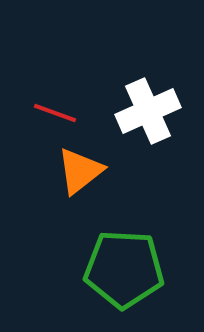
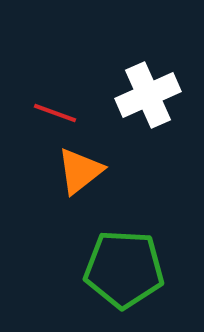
white cross: moved 16 px up
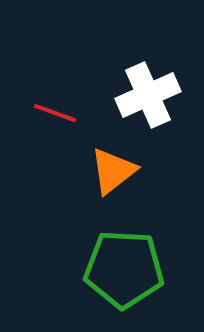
orange triangle: moved 33 px right
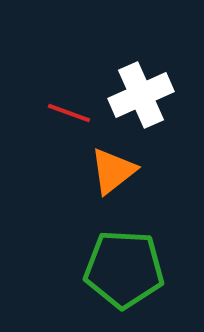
white cross: moved 7 px left
red line: moved 14 px right
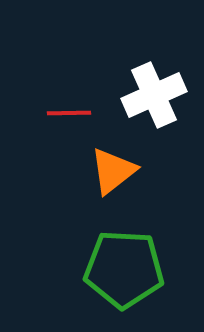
white cross: moved 13 px right
red line: rotated 21 degrees counterclockwise
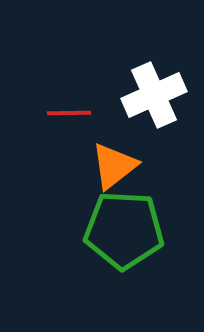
orange triangle: moved 1 px right, 5 px up
green pentagon: moved 39 px up
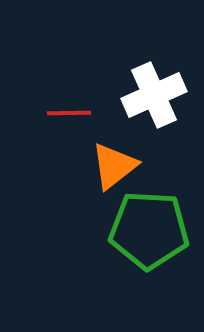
green pentagon: moved 25 px right
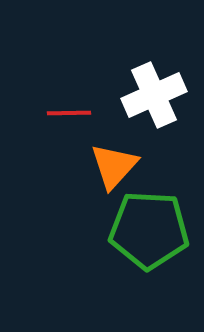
orange triangle: rotated 10 degrees counterclockwise
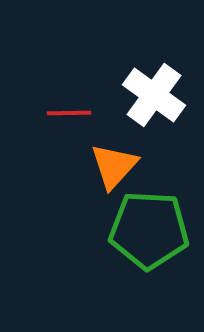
white cross: rotated 30 degrees counterclockwise
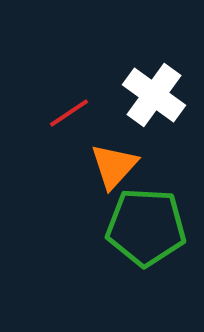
red line: rotated 33 degrees counterclockwise
green pentagon: moved 3 px left, 3 px up
